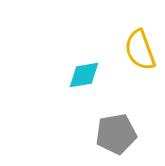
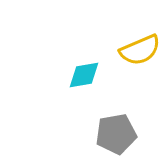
yellow semicircle: rotated 93 degrees counterclockwise
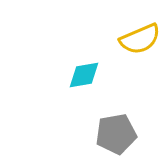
yellow semicircle: moved 11 px up
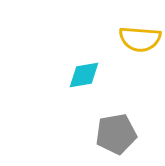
yellow semicircle: rotated 27 degrees clockwise
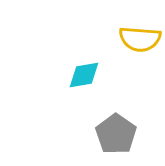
gray pentagon: rotated 27 degrees counterclockwise
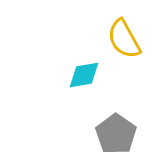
yellow semicircle: moved 16 px left; rotated 57 degrees clockwise
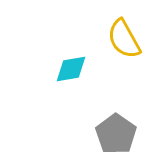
cyan diamond: moved 13 px left, 6 px up
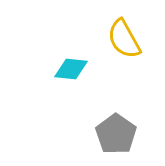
cyan diamond: rotated 16 degrees clockwise
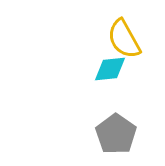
cyan diamond: moved 39 px right; rotated 12 degrees counterclockwise
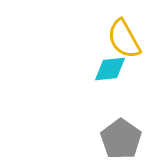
gray pentagon: moved 5 px right, 5 px down
